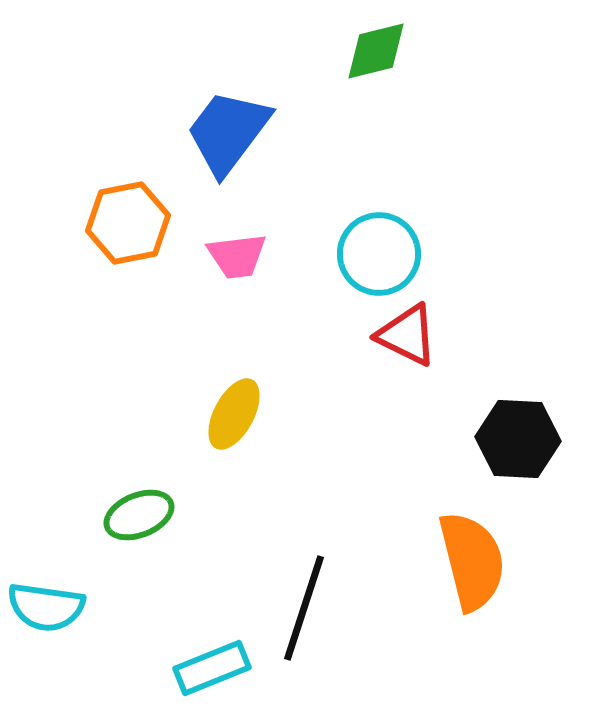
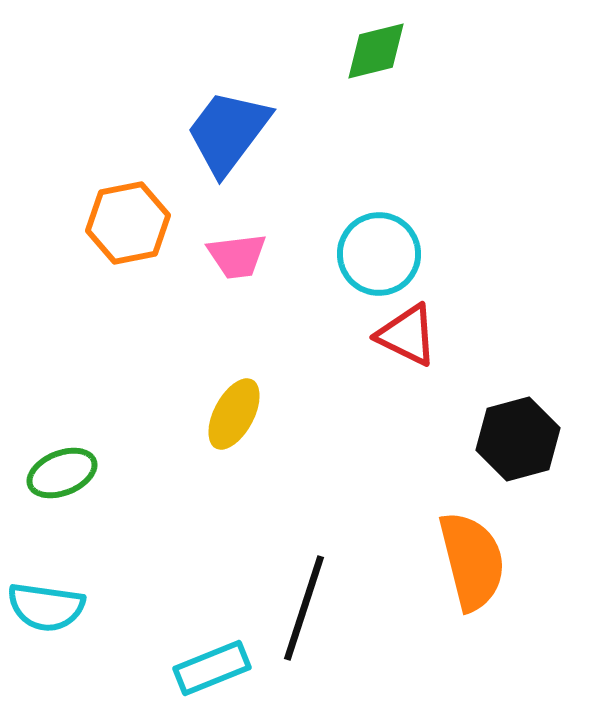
black hexagon: rotated 18 degrees counterclockwise
green ellipse: moved 77 px left, 42 px up
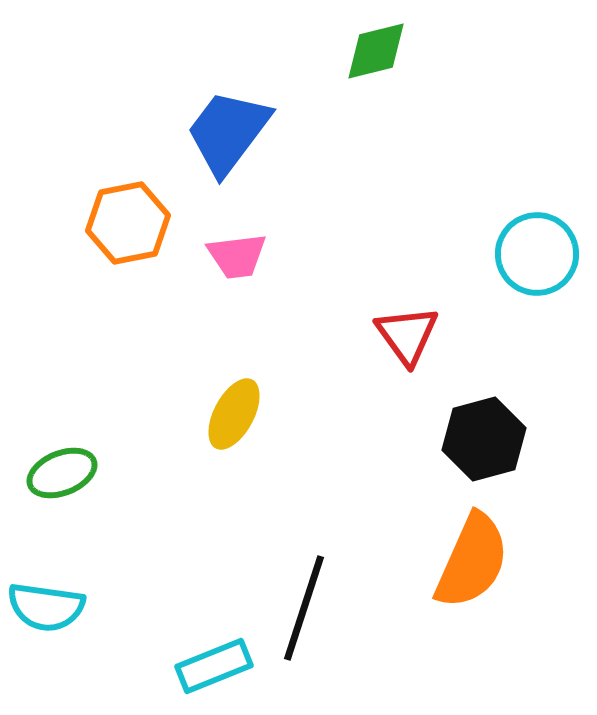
cyan circle: moved 158 px right
red triangle: rotated 28 degrees clockwise
black hexagon: moved 34 px left
orange semicircle: rotated 38 degrees clockwise
cyan rectangle: moved 2 px right, 2 px up
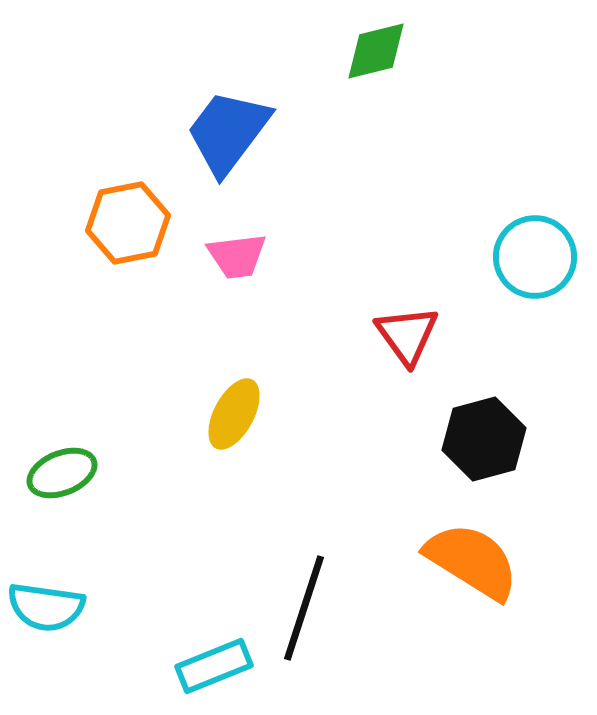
cyan circle: moved 2 px left, 3 px down
orange semicircle: rotated 82 degrees counterclockwise
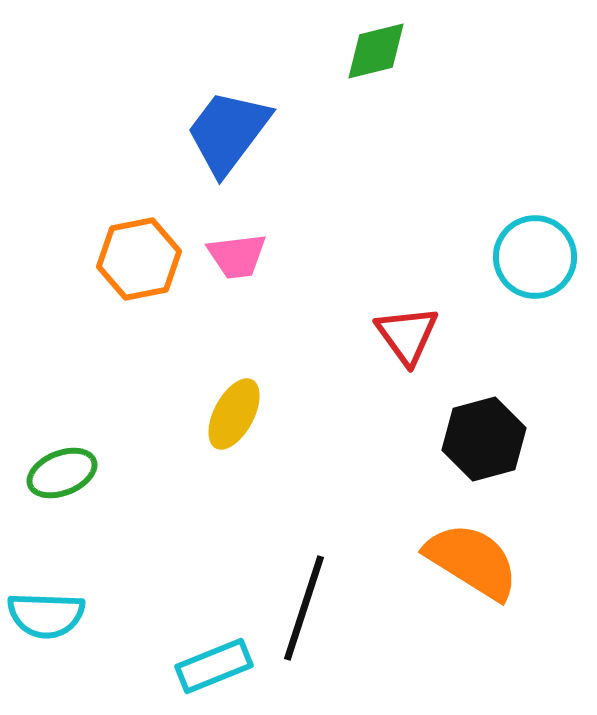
orange hexagon: moved 11 px right, 36 px down
cyan semicircle: moved 8 px down; rotated 6 degrees counterclockwise
